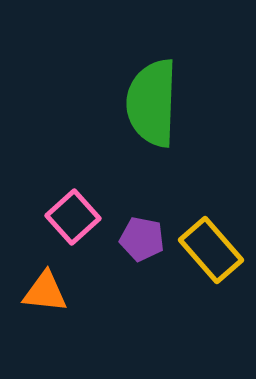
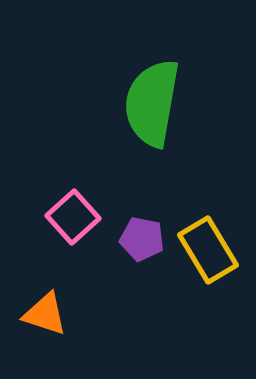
green semicircle: rotated 8 degrees clockwise
yellow rectangle: moved 3 px left; rotated 10 degrees clockwise
orange triangle: moved 22 px down; rotated 12 degrees clockwise
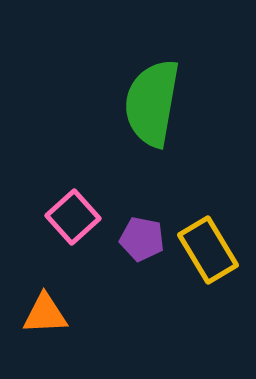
orange triangle: rotated 21 degrees counterclockwise
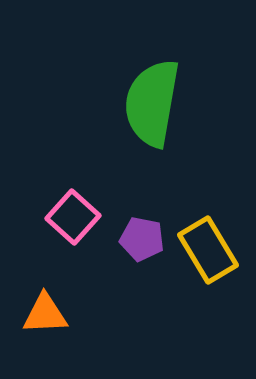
pink square: rotated 6 degrees counterclockwise
